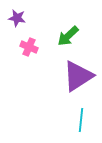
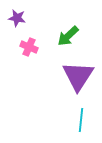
purple triangle: rotated 24 degrees counterclockwise
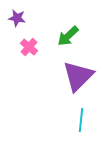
pink cross: rotated 18 degrees clockwise
purple triangle: rotated 12 degrees clockwise
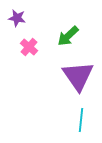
purple triangle: rotated 20 degrees counterclockwise
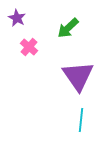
purple star: rotated 18 degrees clockwise
green arrow: moved 8 px up
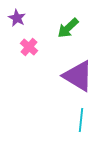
purple triangle: rotated 24 degrees counterclockwise
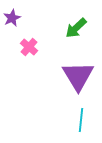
purple star: moved 5 px left; rotated 18 degrees clockwise
green arrow: moved 8 px right
purple triangle: rotated 28 degrees clockwise
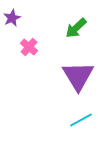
cyan line: rotated 55 degrees clockwise
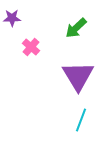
purple star: rotated 24 degrees clockwise
pink cross: moved 2 px right
cyan line: rotated 40 degrees counterclockwise
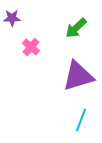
purple triangle: rotated 44 degrees clockwise
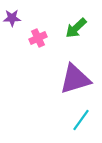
pink cross: moved 7 px right, 9 px up; rotated 24 degrees clockwise
purple triangle: moved 3 px left, 3 px down
cyan line: rotated 15 degrees clockwise
